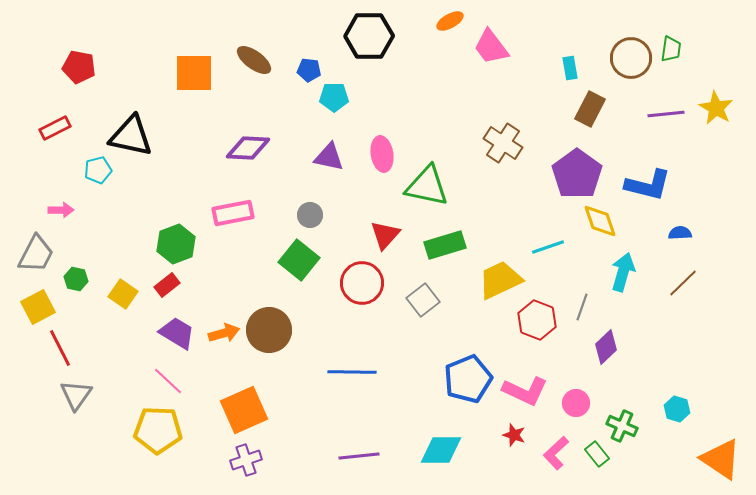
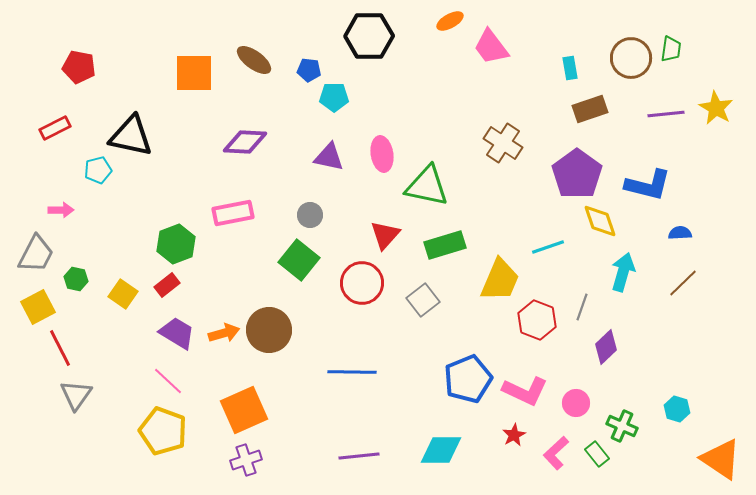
brown rectangle at (590, 109): rotated 44 degrees clockwise
purple diamond at (248, 148): moved 3 px left, 6 px up
yellow trapezoid at (500, 280): rotated 138 degrees clockwise
yellow pentagon at (158, 430): moved 5 px right, 1 px down; rotated 18 degrees clockwise
red star at (514, 435): rotated 25 degrees clockwise
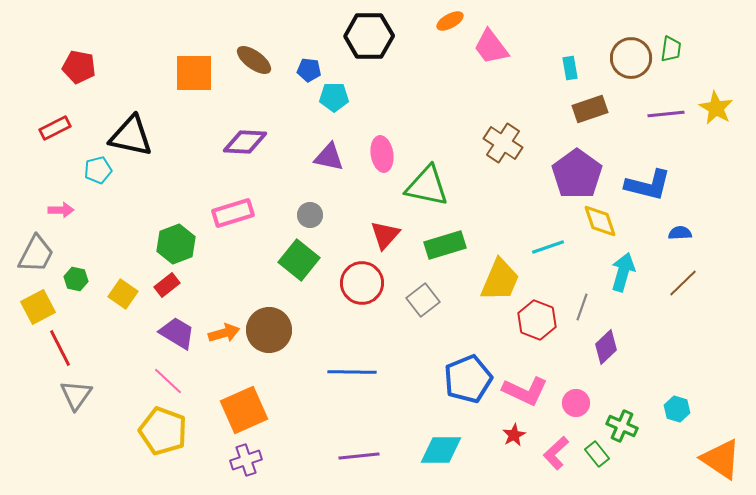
pink rectangle at (233, 213): rotated 6 degrees counterclockwise
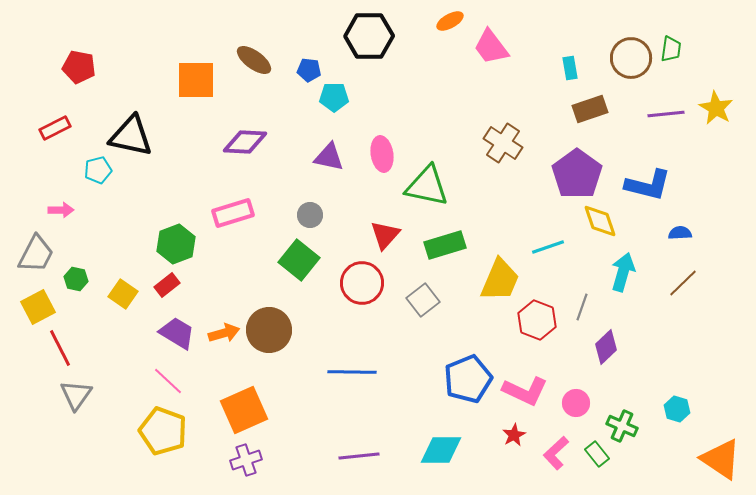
orange square at (194, 73): moved 2 px right, 7 px down
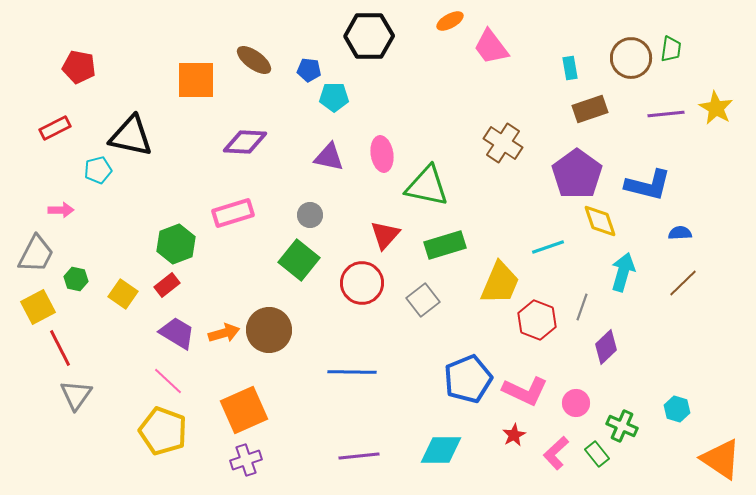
yellow trapezoid at (500, 280): moved 3 px down
